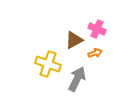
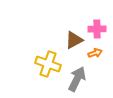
pink cross: rotated 24 degrees counterclockwise
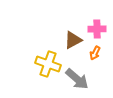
brown triangle: moved 1 px left
orange arrow: rotated 136 degrees clockwise
gray arrow: rotated 105 degrees clockwise
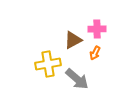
yellow cross: rotated 30 degrees counterclockwise
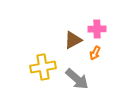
yellow cross: moved 5 px left, 3 px down
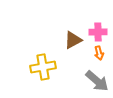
pink cross: moved 1 px right, 3 px down
orange arrow: moved 4 px right; rotated 40 degrees counterclockwise
gray arrow: moved 20 px right, 2 px down
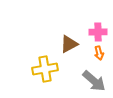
brown triangle: moved 4 px left, 4 px down
yellow cross: moved 2 px right, 2 px down
gray arrow: moved 3 px left
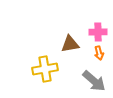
brown triangle: moved 1 px right; rotated 18 degrees clockwise
